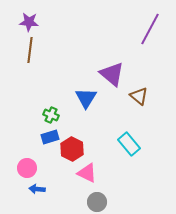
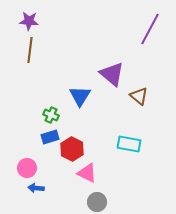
purple star: moved 1 px up
blue triangle: moved 6 px left, 2 px up
cyan rectangle: rotated 40 degrees counterclockwise
blue arrow: moved 1 px left, 1 px up
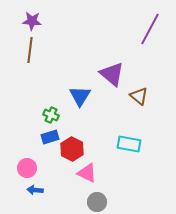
purple star: moved 3 px right
blue arrow: moved 1 px left, 2 px down
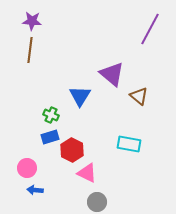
red hexagon: moved 1 px down
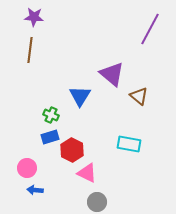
purple star: moved 2 px right, 4 px up
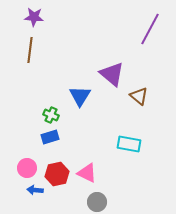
red hexagon: moved 15 px left, 24 px down; rotated 20 degrees clockwise
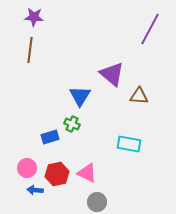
brown triangle: rotated 36 degrees counterclockwise
green cross: moved 21 px right, 9 px down
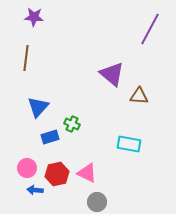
brown line: moved 4 px left, 8 px down
blue triangle: moved 42 px left, 11 px down; rotated 10 degrees clockwise
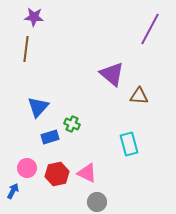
brown line: moved 9 px up
cyan rectangle: rotated 65 degrees clockwise
blue arrow: moved 22 px left, 1 px down; rotated 112 degrees clockwise
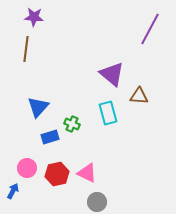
cyan rectangle: moved 21 px left, 31 px up
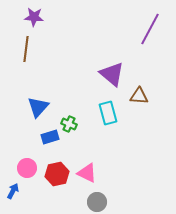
green cross: moved 3 px left
